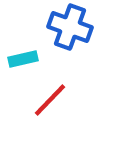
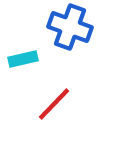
red line: moved 4 px right, 4 px down
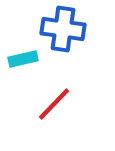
blue cross: moved 7 px left, 2 px down; rotated 12 degrees counterclockwise
